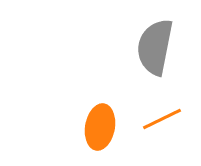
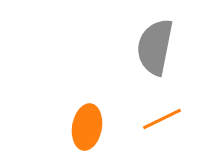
orange ellipse: moved 13 px left
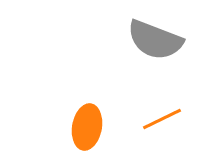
gray semicircle: moved 7 px up; rotated 80 degrees counterclockwise
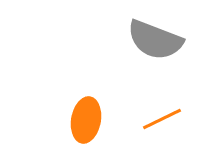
orange ellipse: moved 1 px left, 7 px up
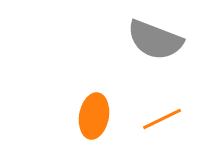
orange ellipse: moved 8 px right, 4 px up
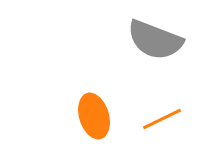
orange ellipse: rotated 27 degrees counterclockwise
